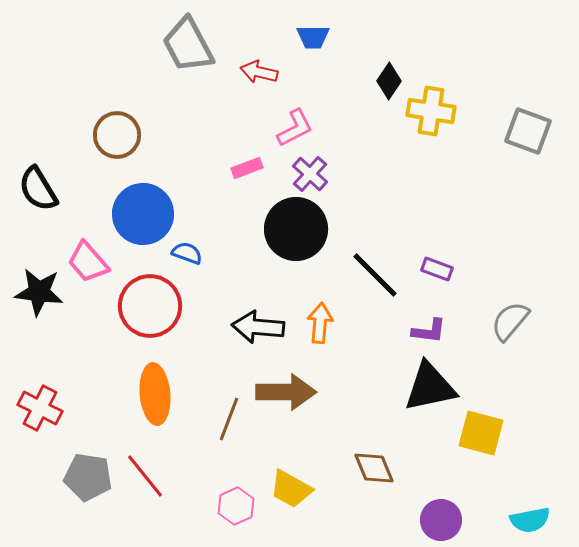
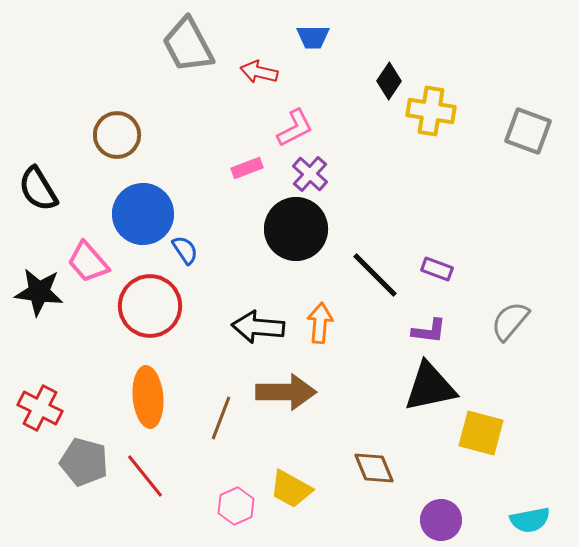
blue semicircle: moved 2 px left, 3 px up; rotated 36 degrees clockwise
orange ellipse: moved 7 px left, 3 px down
brown line: moved 8 px left, 1 px up
gray pentagon: moved 4 px left, 15 px up; rotated 6 degrees clockwise
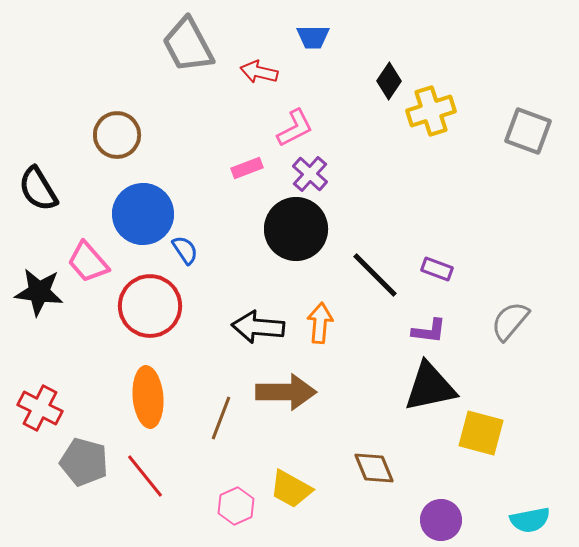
yellow cross: rotated 27 degrees counterclockwise
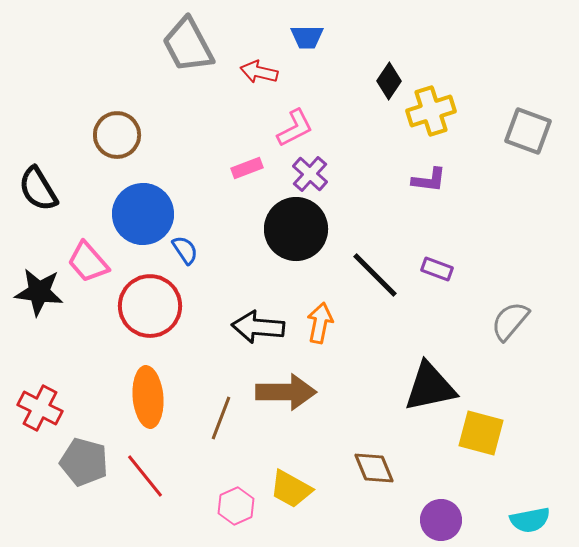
blue trapezoid: moved 6 px left
orange arrow: rotated 6 degrees clockwise
purple L-shape: moved 151 px up
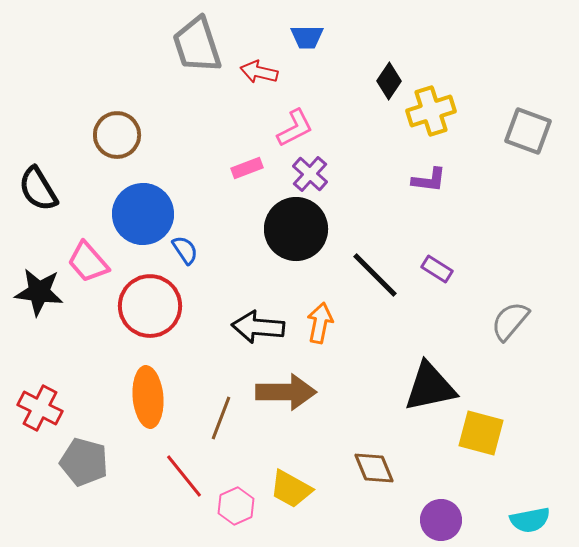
gray trapezoid: moved 9 px right; rotated 10 degrees clockwise
purple rectangle: rotated 12 degrees clockwise
red line: moved 39 px right
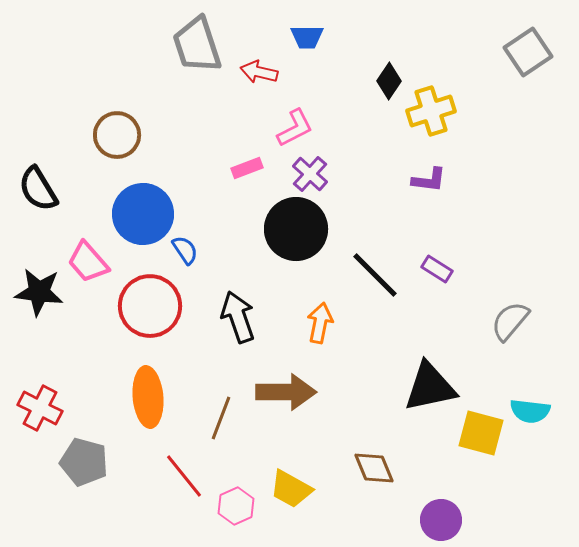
gray square: moved 79 px up; rotated 36 degrees clockwise
black arrow: moved 20 px left, 10 px up; rotated 66 degrees clockwise
cyan semicircle: moved 109 px up; rotated 18 degrees clockwise
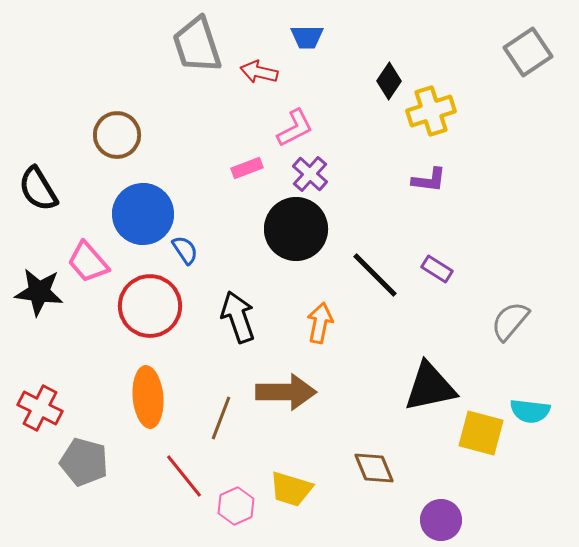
yellow trapezoid: rotated 12 degrees counterclockwise
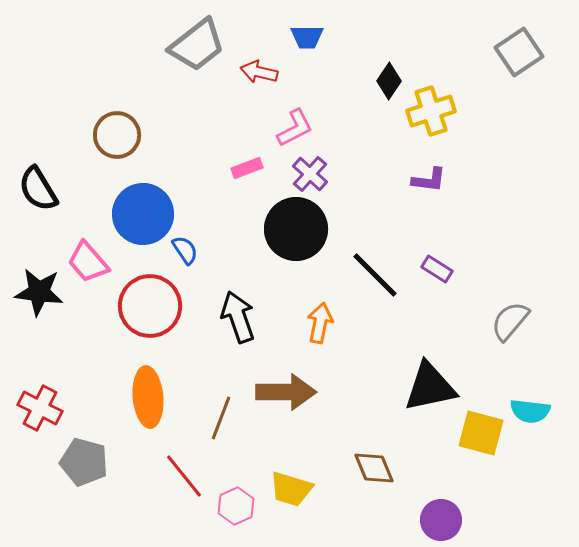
gray trapezoid: rotated 110 degrees counterclockwise
gray square: moved 9 px left
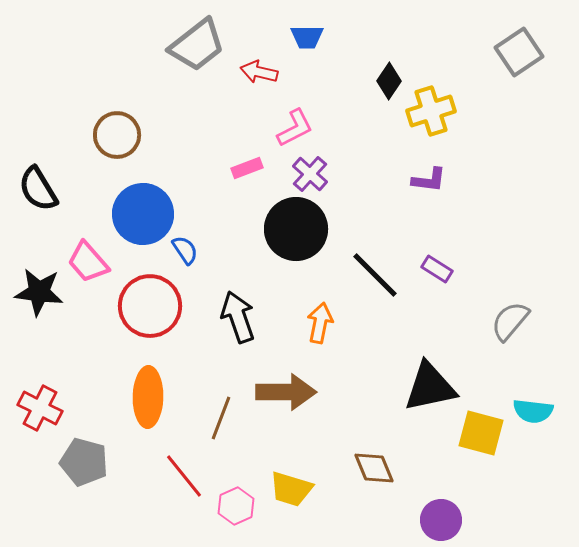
orange ellipse: rotated 6 degrees clockwise
cyan semicircle: moved 3 px right
